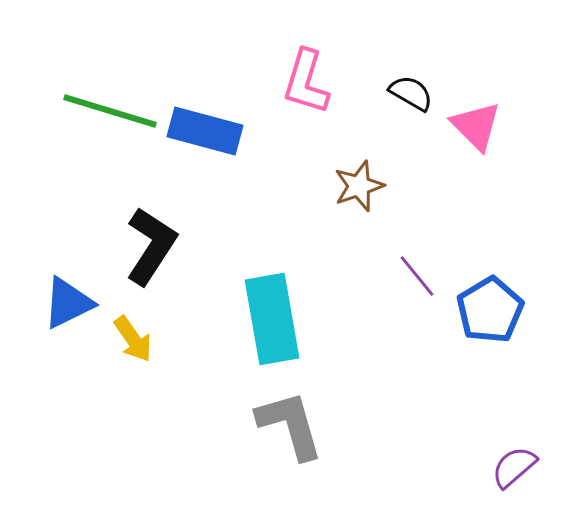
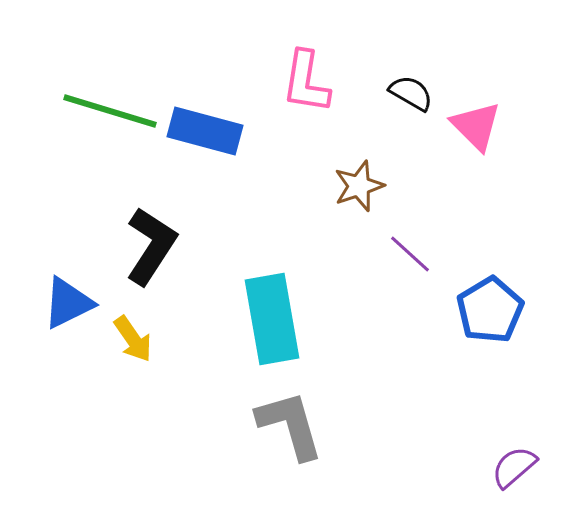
pink L-shape: rotated 8 degrees counterclockwise
purple line: moved 7 px left, 22 px up; rotated 9 degrees counterclockwise
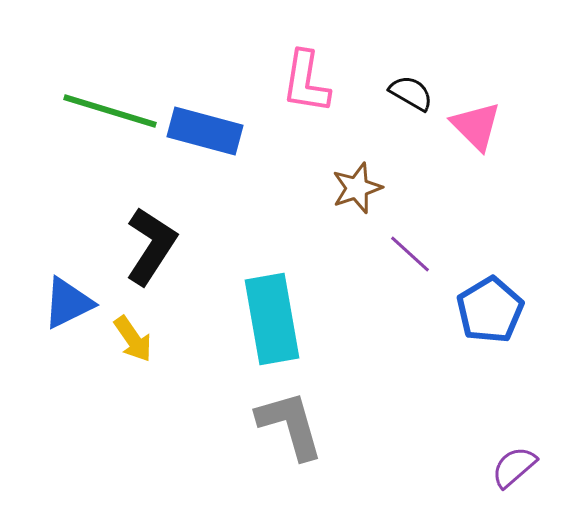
brown star: moved 2 px left, 2 px down
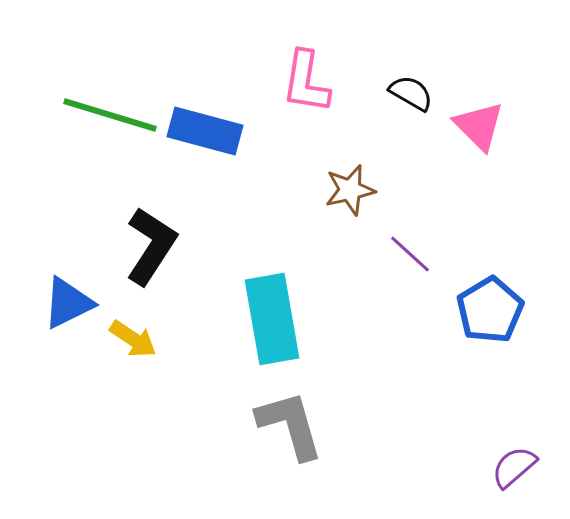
green line: moved 4 px down
pink triangle: moved 3 px right
brown star: moved 7 px left, 2 px down; rotated 6 degrees clockwise
yellow arrow: rotated 21 degrees counterclockwise
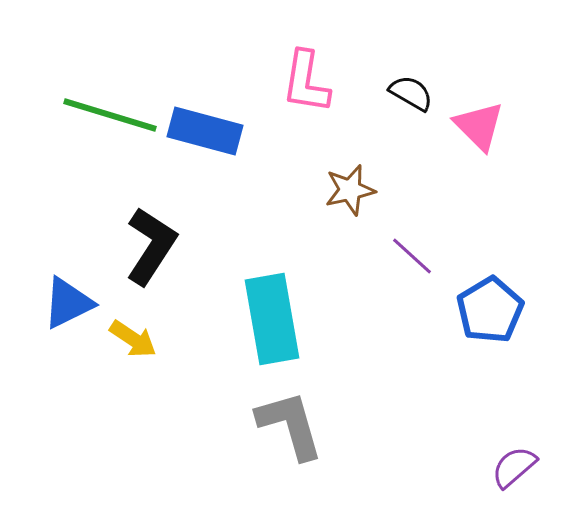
purple line: moved 2 px right, 2 px down
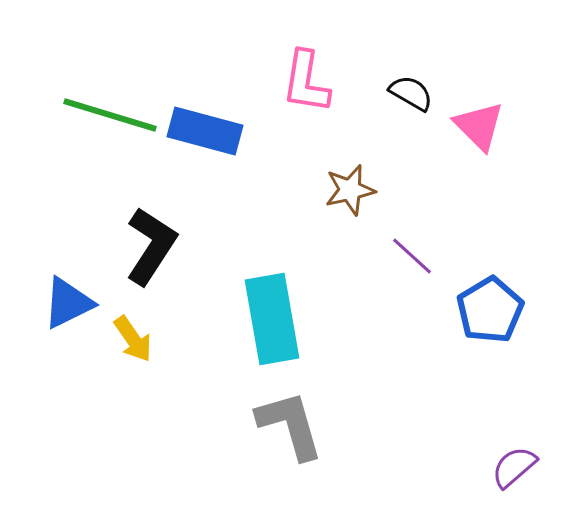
yellow arrow: rotated 21 degrees clockwise
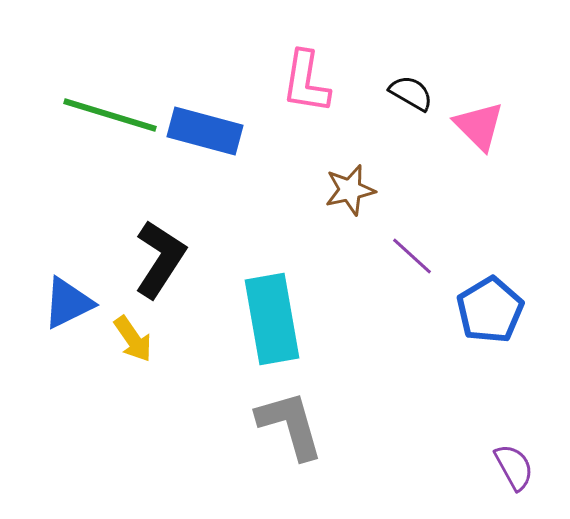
black L-shape: moved 9 px right, 13 px down
purple semicircle: rotated 102 degrees clockwise
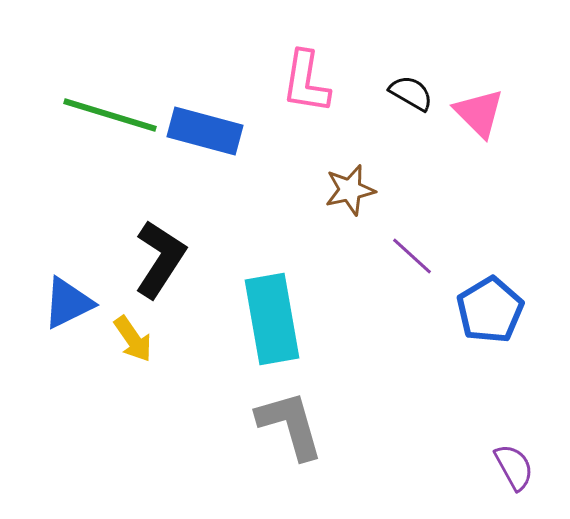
pink triangle: moved 13 px up
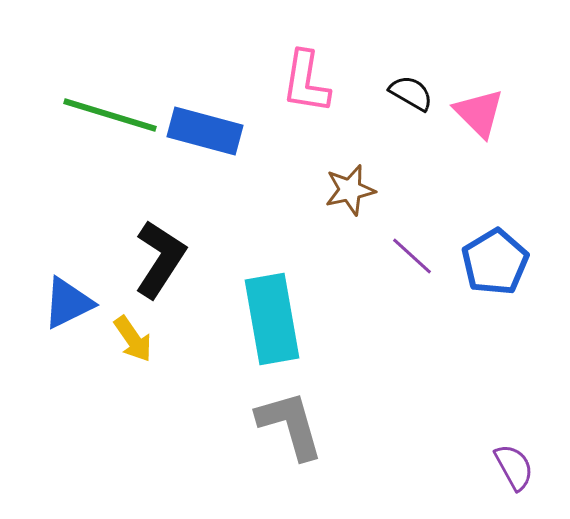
blue pentagon: moved 5 px right, 48 px up
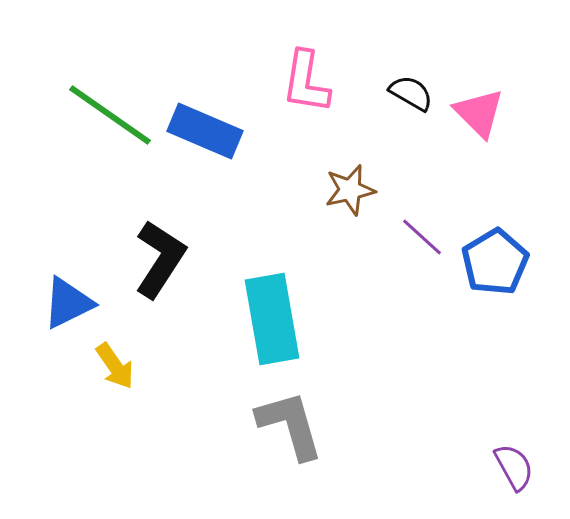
green line: rotated 18 degrees clockwise
blue rectangle: rotated 8 degrees clockwise
purple line: moved 10 px right, 19 px up
yellow arrow: moved 18 px left, 27 px down
